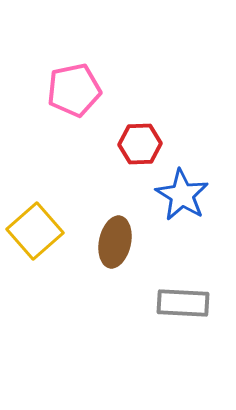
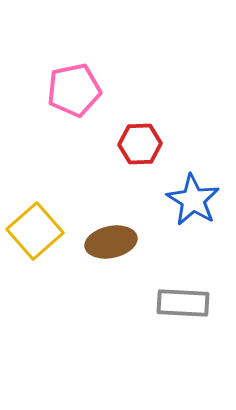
blue star: moved 11 px right, 5 px down
brown ellipse: moved 4 px left; rotated 66 degrees clockwise
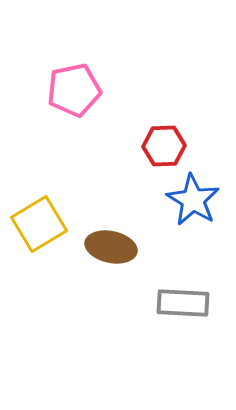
red hexagon: moved 24 px right, 2 px down
yellow square: moved 4 px right, 7 px up; rotated 10 degrees clockwise
brown ellipse: moved 5 px down; rotated 24 degrees clockwise
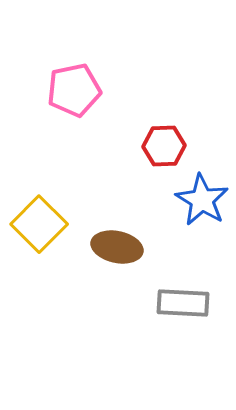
blue star: moved 9 px right
yellow square: rotated 14 degrees counterclockwise
brown ellipse: moved 6 px right
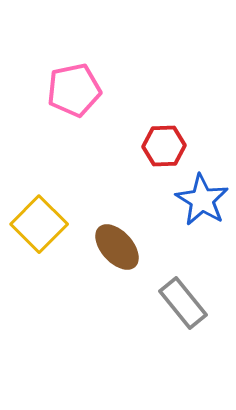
brown ellipse: rotated 36 degrees clockwise
gray rectangle: rotated 48 degrees clockwise
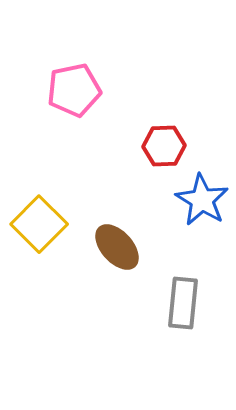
gray rectangle: rotated 45 degrees clockwise
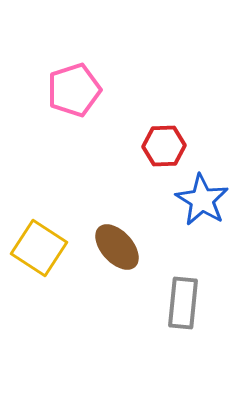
pink pentagon: rotated 6 degrees counterclockwise
yellow square: moved 24 px down; rotated 12 degrees counterclockwise
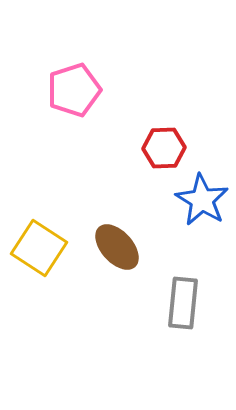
red hexagon: moved 2 px down
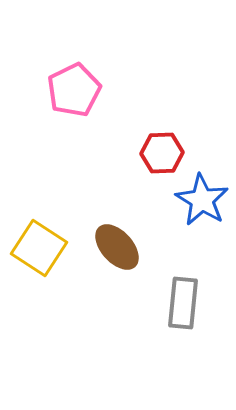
pink pentagon: rotated 8 degrees counterclockwise
red hexagon: moved 2 px left, 5 px down
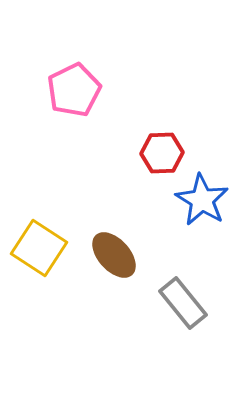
brown ellipse: moved 3 px left, 8 px down
gray rectangle: rotated 45 degrees counterclockwise
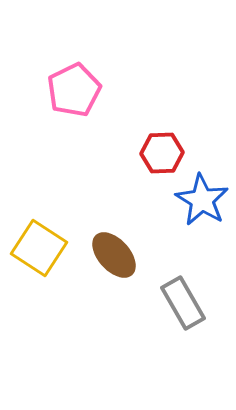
gray rectangle: rotated 9 degrees clockwise
